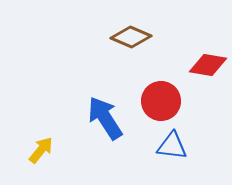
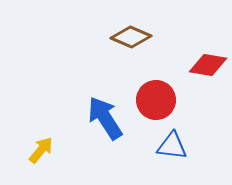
red circle: moved 5 px left, 1 px up
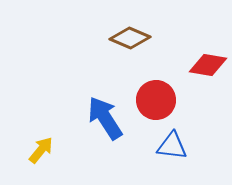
brown diamond: moved 1 px left, 1 px down
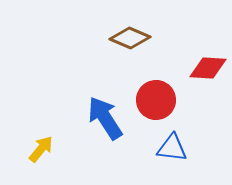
red diamond: moved 3 px down; rotated 6 degrees counterclockwise
blue triangle: moved 2 px down
yellow arrow: moved 1 px up
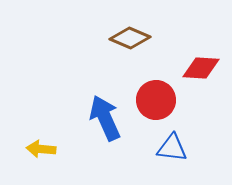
red diamond: moved 7 px left
blue arrow: rotated 9 degrees clockwise
yellow arrow: rotated 124 degrees counterclockwise
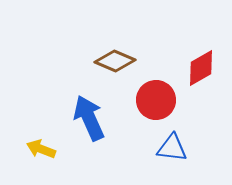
brown diamond: moved 15 px left, 23 px down
red diamond: rotated 33 degrees counterclockwise
blue arrow: moved 16 px left
yellow arrow: rotated 16 degrees clockwise
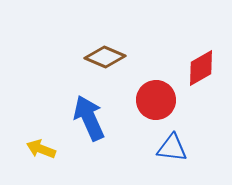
brown diamond: moved 10 px left, 4 px up
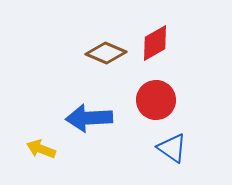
brown diamond: moved 1 px right, 4 px up
red diamond: moved 46 px left, 25 px up
blue arrow: rotated 69 degrees counterclockwise
blue triangle: rotated 28 degrees clockwise
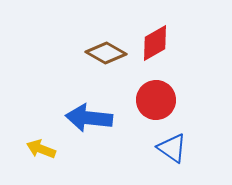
brown diamond: rotated 6 degrees clockwise
blue arrow: rotated 9 degrees clockwise
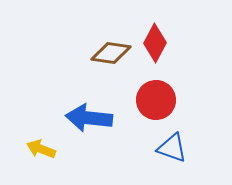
red diamond: rotated 33 degrees counterclockwise
brown diamond: moved 5 px right; rotated 21 degrees counterclockwise
blue triangle: rotated 16 degrees counterclockwise
